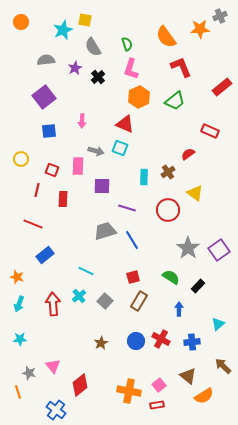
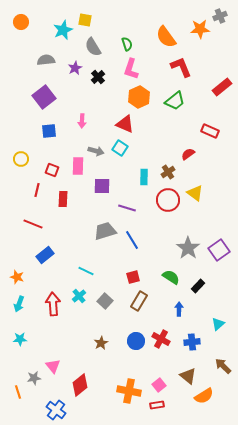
cyan square at (120, 148): rotated 14 degrees clockwise
red circle at (168, 210): moved 10 px up
gray star at (29, 373): moved 5 px right, 5 px down; rotated 24 degrees counterclockwise
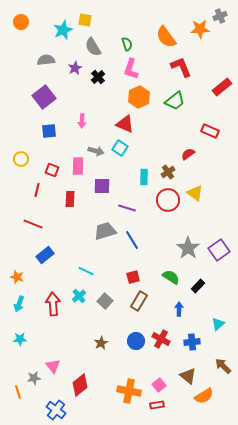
red rectangle at (63, 199): moved 7 px right
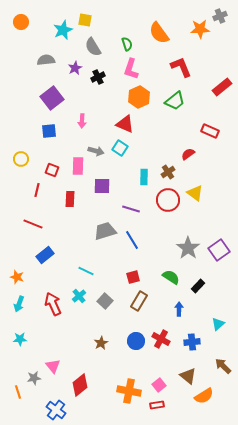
orange semicircle at (166, 37): moved 7 px left, 4 px up
black cross at (98, 77): rotated 16 degrees clockwise
purple square at (44, 97): moved 8 px right, 1 px down
purple line at (127, 208): moved 4 px right, 1 px down
red arrow at (53, 304): rotated 20 degrees counterclockwise
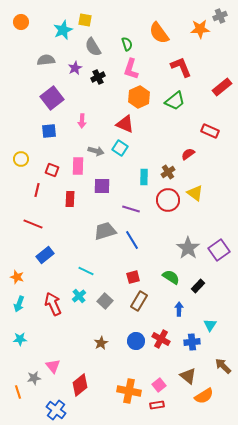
cyan triangle at (218, 324): moved 8 px left, 1 px down; rotated 16 degrees counterclockwise
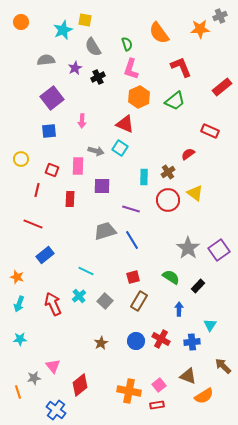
brown triangle at (188, 376): rotated 18 degrees counterclockwise
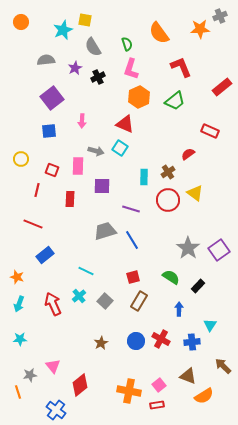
gray star at (34, 378): moved 4 px left, 3 px up
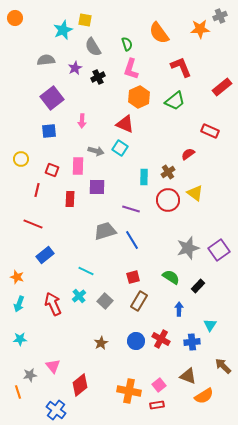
orange circle at (21, 22): moved 6 px left, 4 px up
purple square at (102, 186): moved 5 px left, 1 px down
gray star at (188, 248): rotated 20 degrees clockwise
